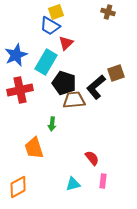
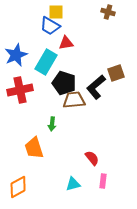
yellow square: rotated 21 degrees clockwise
red triangle: rotated 35 degrees clockwise
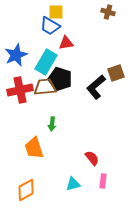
black pentagon: moved 4 px left, 4 px up
brown trapezoid: moved 29 px left, 13 px up
orange diamond: moved 8 px right, 3 px down
